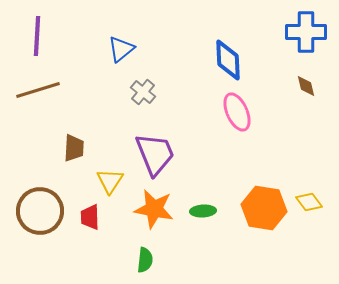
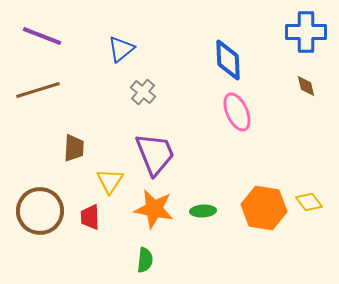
purple line: moved 5 px right; rotated 72 degrees counterclockwise
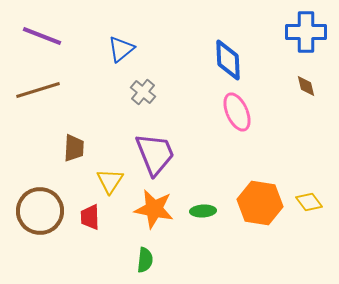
orange hexagon: moved 4 px left, 5 px up
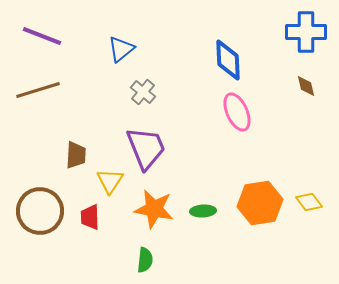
brown trapezoid: moved 2 px right, 7 px down
purple trapezoid: moved 9 px left, 6 px up
orange hexagon: rotated 18 degrees counterclockwise
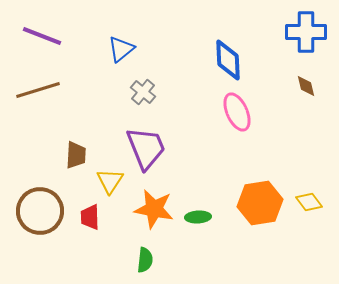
green ellipse: moved 5 px left, 6 px down
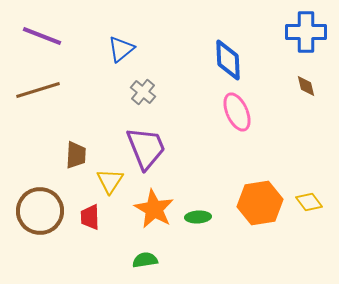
orange star: rotated 18 degrees clockwise
green semicircle: rotated 105 degrees counterclockwise
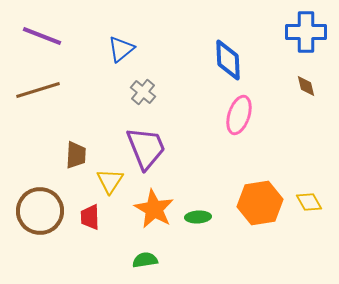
pink ellipse: moved 2 px right, 3 px down; rotated 42 degrees clockwise
yellow diamond: rotated 8 degrees clockwise
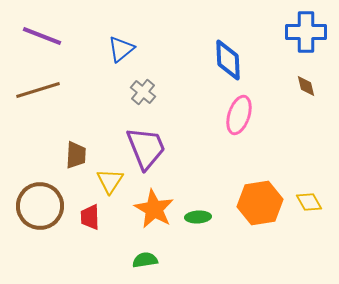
brown circle: moved 5 px up
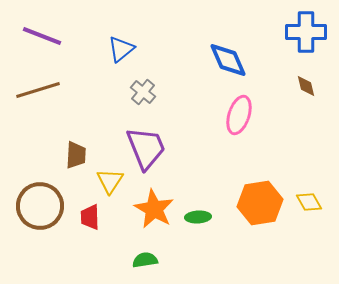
blue diamond: rotated 21 degrees counterclockwise
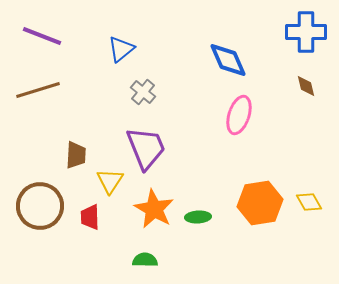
green semicircle: rotated 10 degrees clockwise
